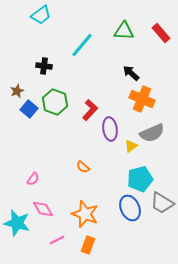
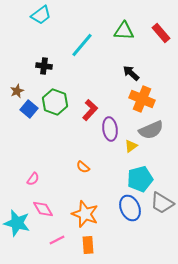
gray semicircle: moved 1 px left, 3 px up
orange rectangle: rotated 24 degrees counterclockwise
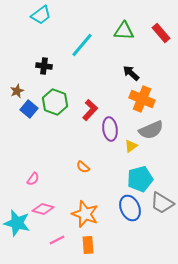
pink diamond: rotated 45 degrees counterclockwise
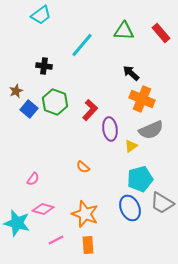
brown star: moved 1 px left
pink line: moved 1 px left
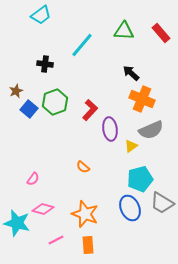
black cross: moved 1 px right, 2 px up
green hexagon: rotated 20 degrees clockwise
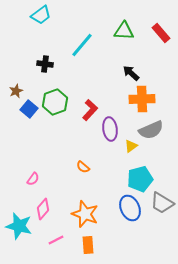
orange cross: rotated 25 degrees counterclockwise
pink diamond: rotated 65 degrees counterclockwise
cyan star: moved 2 px right, 3 px down
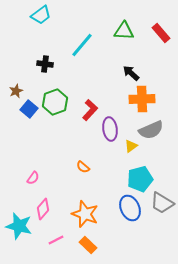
pink semicircle: moved 1 px up
orange rectangle: rotated 42 degrees counterclockwise
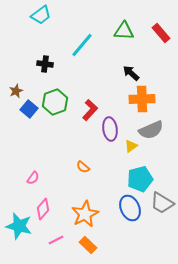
orange star: rotated 24 degrees clockwise
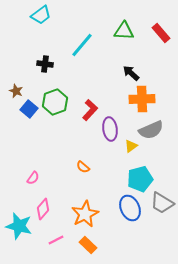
brown star: rotated 24 degrees counterclockwise
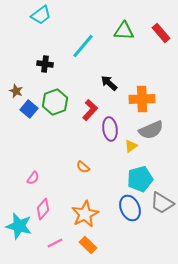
cyan line: moved 1 px right, 1 px down
black arrow: moved 22 px left, 10 px down
pink line: moved 1 px left, 3 px down
